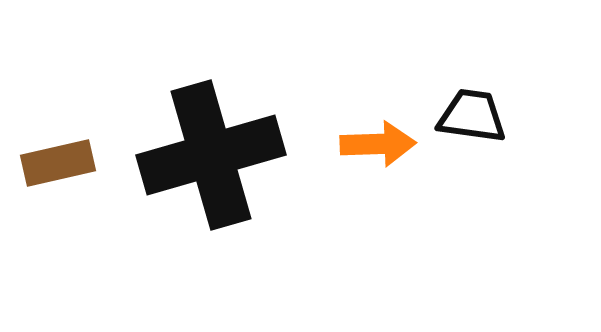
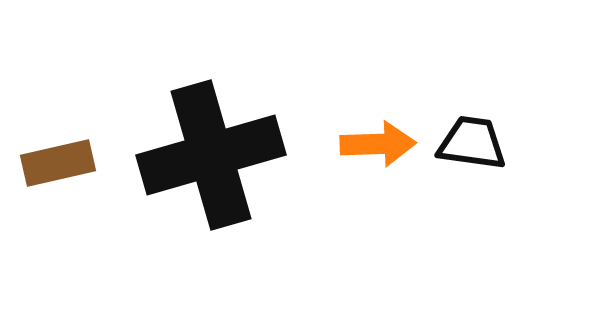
black trapezoid: moved 27 px down
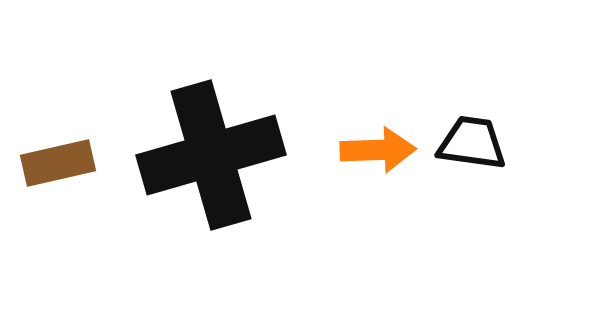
orange arrow: moved 6 px down
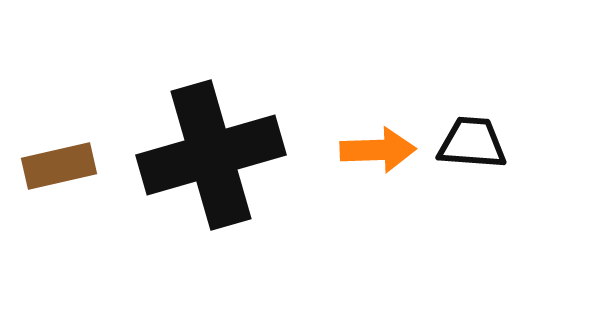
black trapezoid: rotated 4 degrees counterclockwise
brown rectangle: moved 1 px right, 3 px down
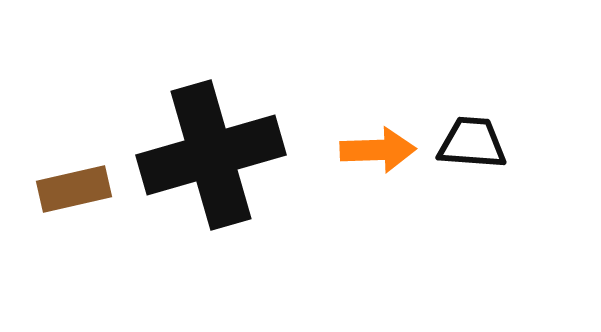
brown rectangle: moved 15 px right, 23 px down
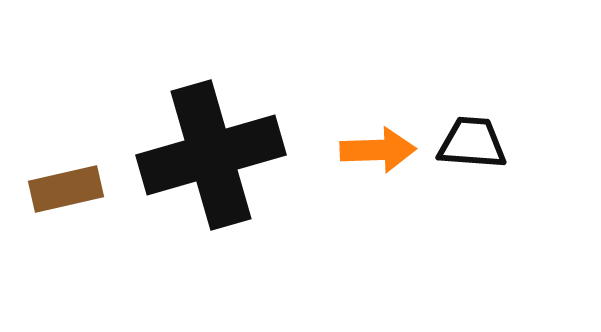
brown rectangle: moved 8 px left
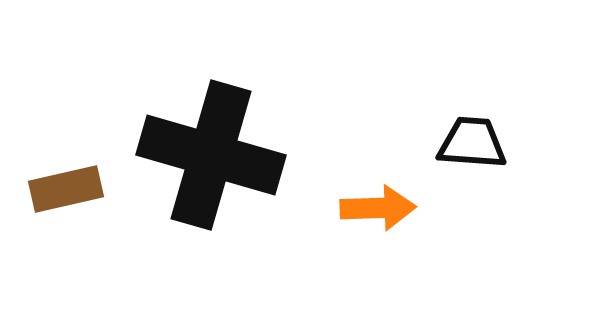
orange arrow: moved 58 px down
black cross: rotated 32 degrees clockwise
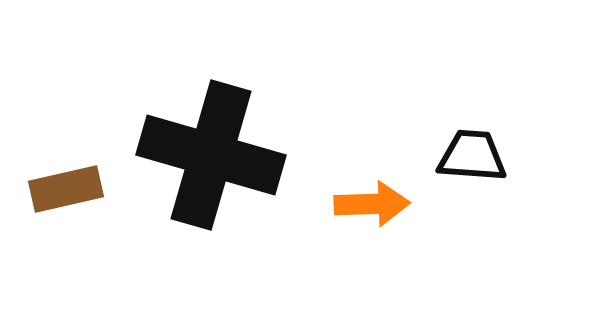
black trapezoid: moved 13 px down
orange arrow: moved 6 px left, 4 px up
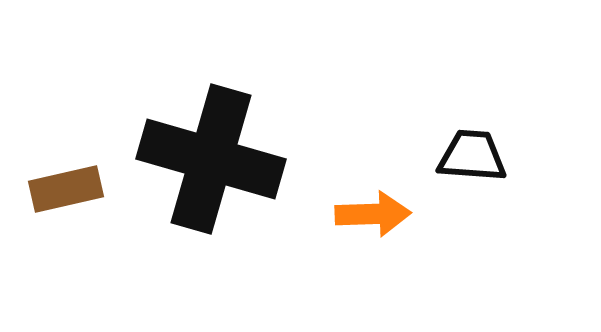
black cross: moved 4 px down
orange arrow: moved 1 px right, 10 px down
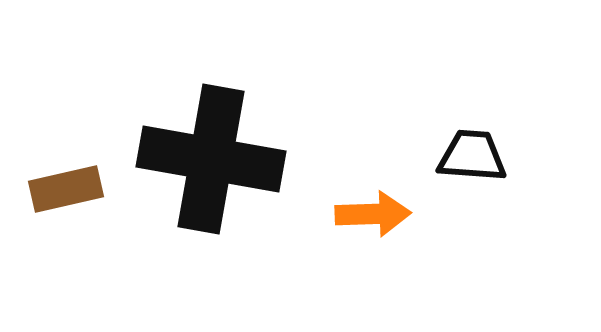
black cross: rotated 6 degrees counterclockwise
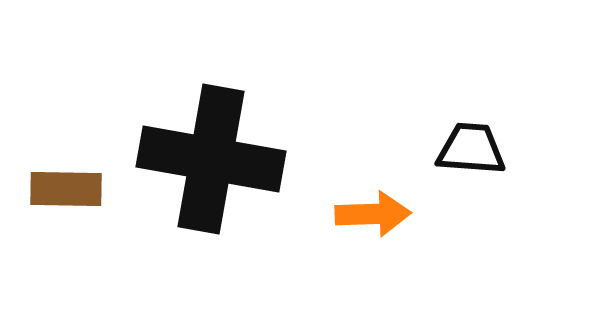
black trapezoid: moved 1 px left, 7 px up
brown rectangle: rotated 14 degrees clockwise
